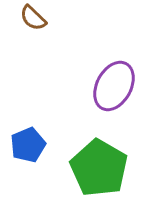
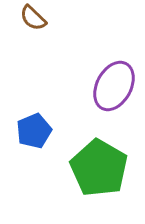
blue pentagon: moved 6 px right, 14 px up
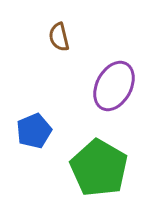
brown semicircle: moved 26 px right, 19 px down; rotated 32 degrees clockwise
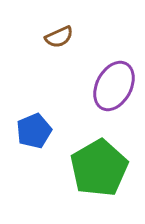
brown semicircle: rotated 100 degrees counterclockwise
green pentagon: rotated 12 degrees clockwise
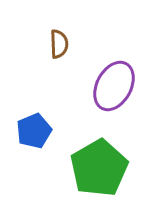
brown semicircle: moved 7 px down; rotated 68 degrees counterclockwise
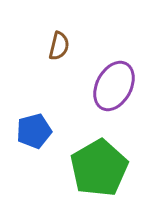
brown semicircle: moved 2 px down; rotated 16 degrees clockwise
blue pentagon: rotated 8 degrees clockwise
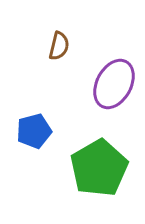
purple ellipse: moved 2 px up
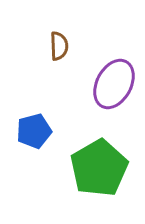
brown semicircle: rotated 16 degrees counterclockwise
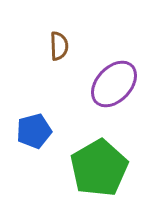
purple ellipse: rotated 15 degrees clockwise
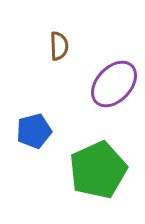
green pentagon: moved 1 px left, 2 px down; rotated 6 degrees clockwise
